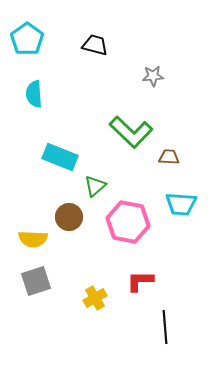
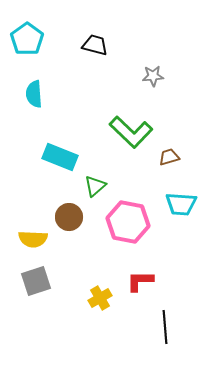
brown trapezoid: rotated 20 degrees counterclockwise
yellow cross: moved 5 px right
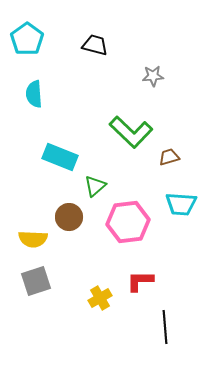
pink hexagon: rotated 18 degrees counterclockwise
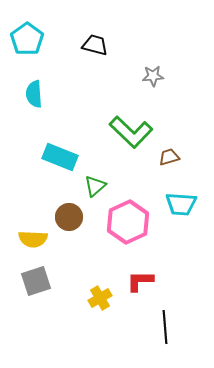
pink hexagon: rotated 18 degrees counterclockwise
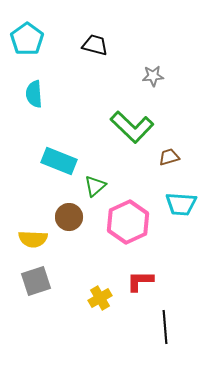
green L-shape: moved 1 px right, 5 px up
cyan rectangle: moved 1 px left, 4 px down
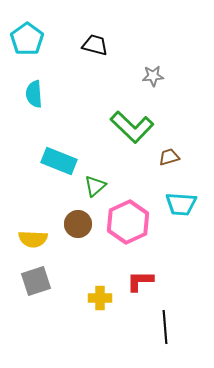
brown circle: moved 9 px right, 7 px down
yellow cross: rotated 30 degrees clockwise
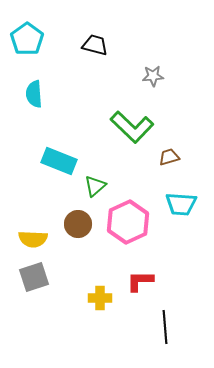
gray square: moved 2 px left, 4 px up
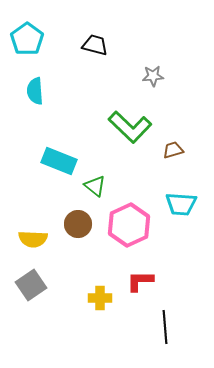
cyan semicircle: moved 1 px right, 3 px up
green L-shape: moved 2 px left
brown trapezoid: moved 4 px right, 7 px up
green triangle: rotated 40 degrees counterclockwise
pink hexagon: moved 1 px right, 3 px down
gray square: moved 3 px left, 8 px down; rotated 16 degrees counterclockwise
